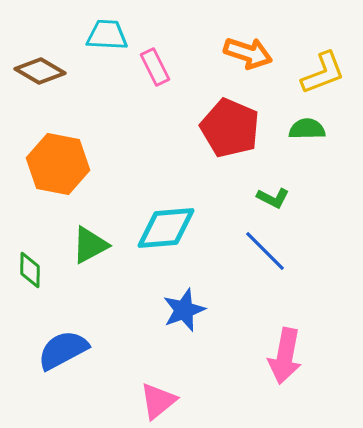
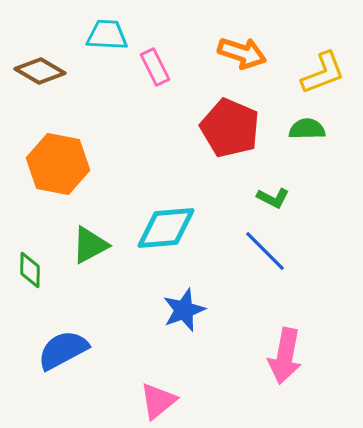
orange arrow: moved 6 px left
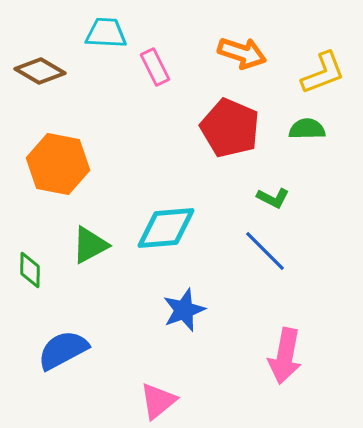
cyan trapezoid: moved 1 px left, 2 px up
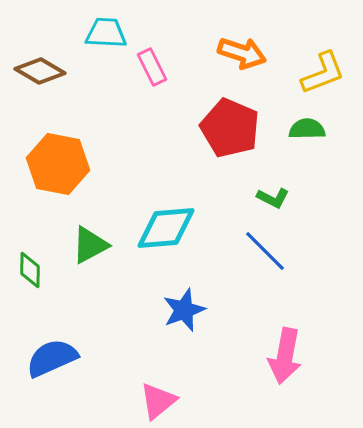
pink rectangle: moved 3 px left
blue semicircle: moved 11 px left, 8 px down; rotated 4 degrees clockwise
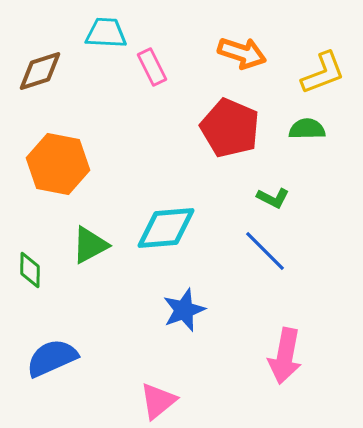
brown diamond: rotated 48 degrees counterclockwise
